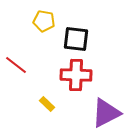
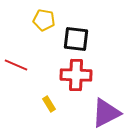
yellow pentagon: moved 1 px up
red line: rotated 15 degrees counterclockwise
yellow rectangle: moved 2 px right; rotated 14 degrees clockwise
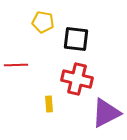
yellow pentagon: moved 1 px left, 2 px down
red line: rotated 25 degrees counterclockwise
red cross: moved 1 px right, 4 px down; rotated 12 degrees clockwise
yellow rectangle: rotated 28 degrees clockwise
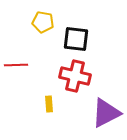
red cross: moved 2 px left, 3 px up
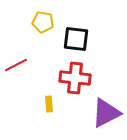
red line: rotated 25 degrees counterclockwise
red cross: moved 2 px down; rotated 8 degrees counterclockwise
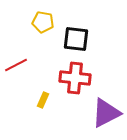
yellow rectangle: moved 6 px left, 4 px up; rotated 28 degrees clockwise
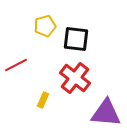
yellow pentagon: moved 2 px right, 4 px down; rotated 25 degrees counterclockwise
red cross: rotated 32 degrees clockwise
purple triangle: rotated 32 degrees clockwise
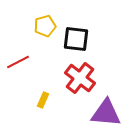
red line: moved 2 px right, 3 px up
red cross: moved 5 px right
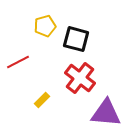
black square: rotated 8 degrees clockwise
yellow rectangle: moved 1 px left; rotated 21 degrees clockwise
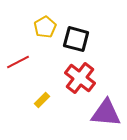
yellow pentagon: moved 1 px down; rotated 15 degrees counterclockwise
